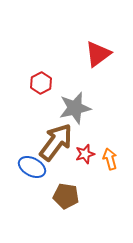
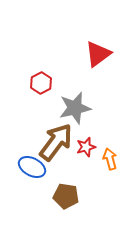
red star: moved 1 px right, 7 px up
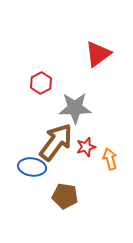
gray star: rotated 12 degrees clockwise
blue ellipse: rotated 20 degrees counterclockwise
brown pentagon: moved 1 px left
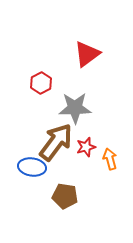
red triangle: moved 11 px left
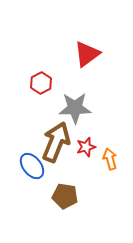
brown arrow: rotated 15 degrees counterclockwise
blue ellipse: moved 1 px up; rotated 44 degrees clockwise
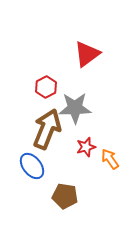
red hexagon: moved 5 px right, 4 px down
brown arrow: moved 9 px left, 13 px up
orange arrow: rotated 20 degrees counterclockwise
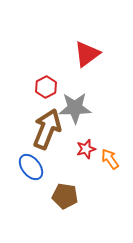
red star: moved 2 px down
blue ellipse: moved 1 px left, 1 px down
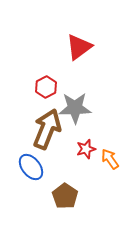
red triangle: moved 8 px left, 7 px up
brown pentagon: rotated 25 degrees clockwise
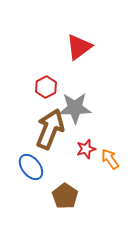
brown arrow: moved 3 px right
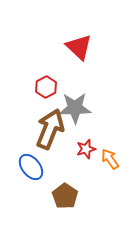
red triangle: rotated 40 degrees counterclockwise
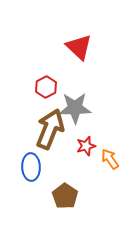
red star: moved 3 px up
blue ellipse: rotated 36 degrees clockwise
